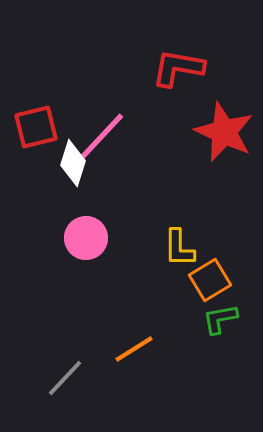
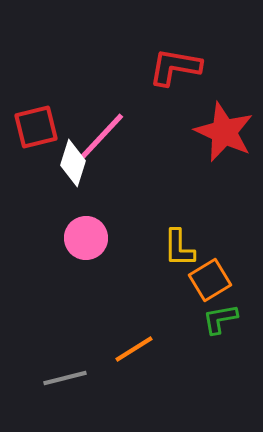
red L-shape: moved 3 px left, 1 px up
gray line: rotated 33 degrees clockwise
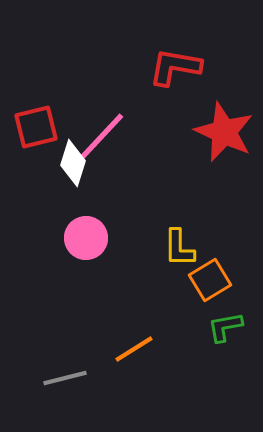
green L-shape: moved 5 px right, 8 px down
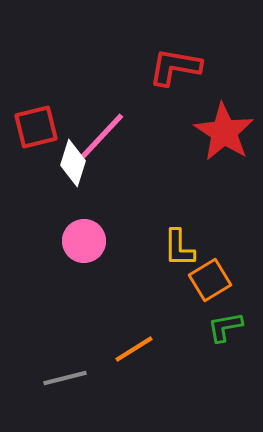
red star: rotated 8 degrees clockwise
pink circle: moved 2 px left, 3 px down
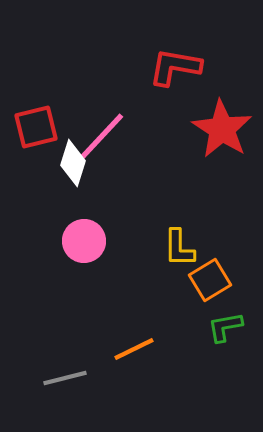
red star: moved 2 px left, 3 px up
orange line: rotated 6 degrees clockwise
